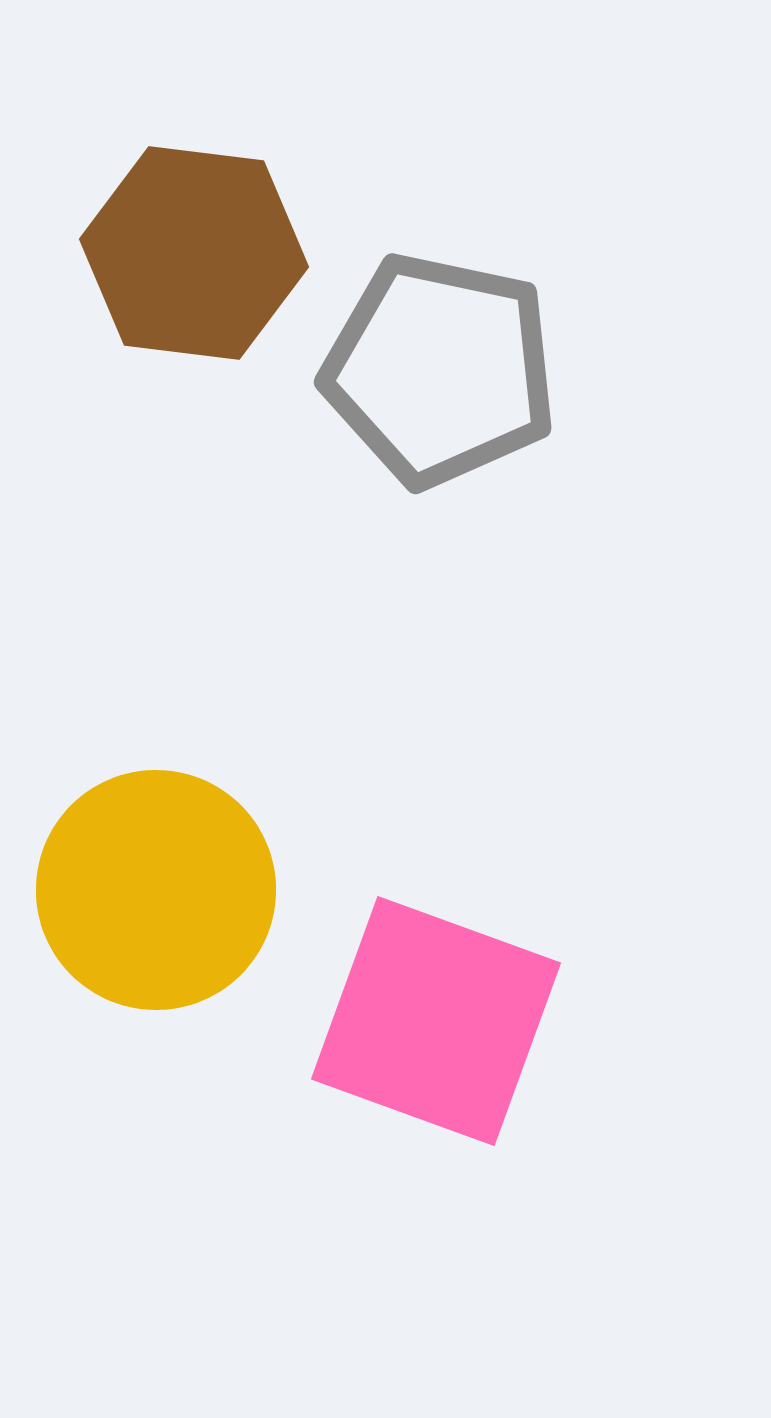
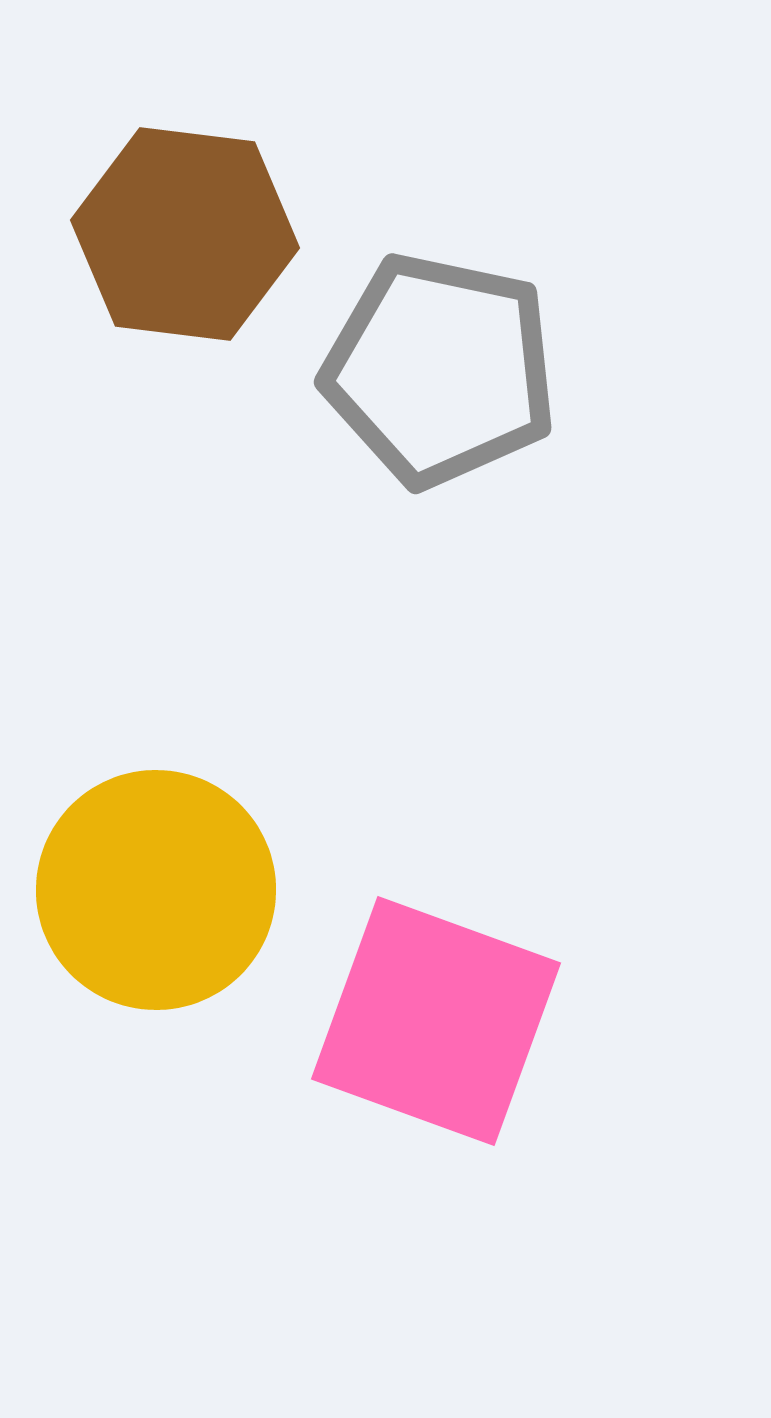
brown hexagon: moved 9 px left, 19 px up
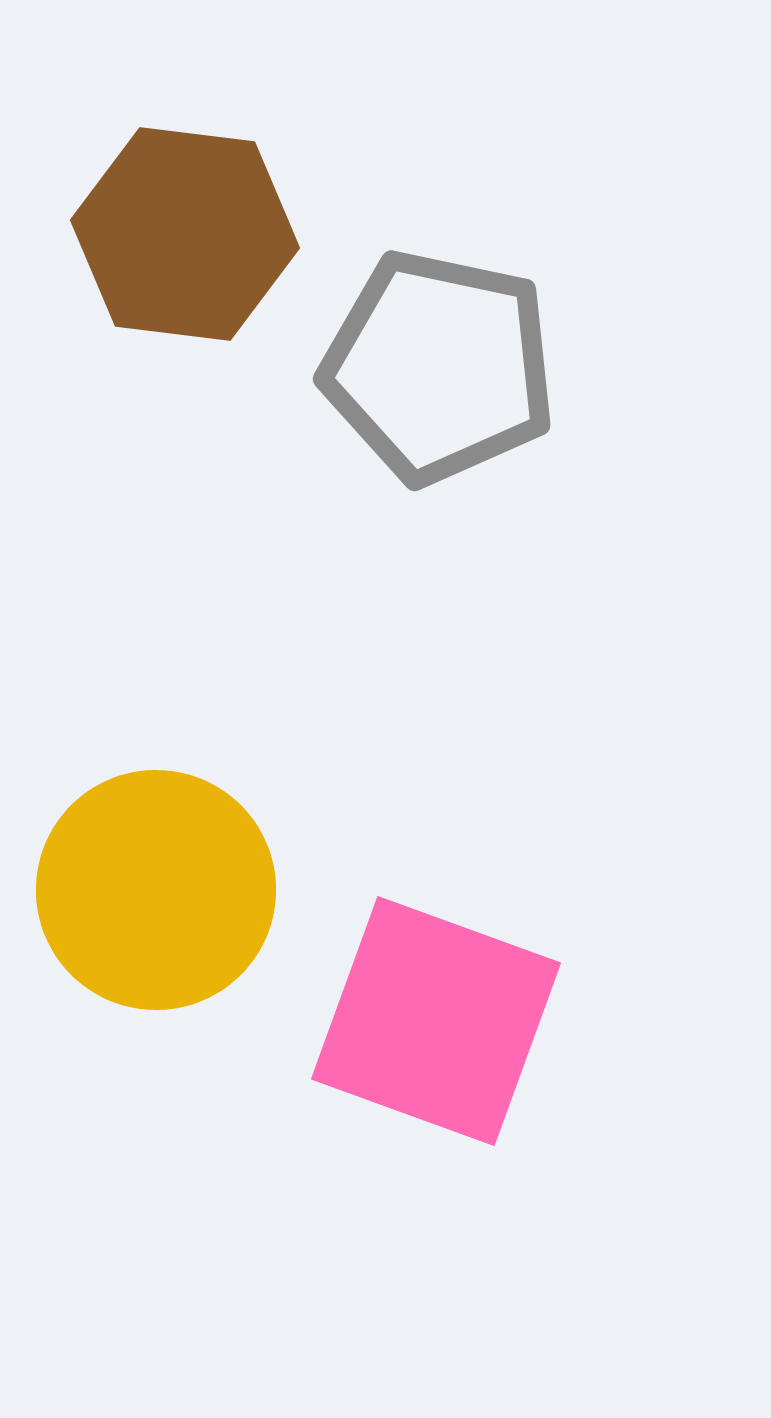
gray pentagon: moved 1 px left, 3 px up
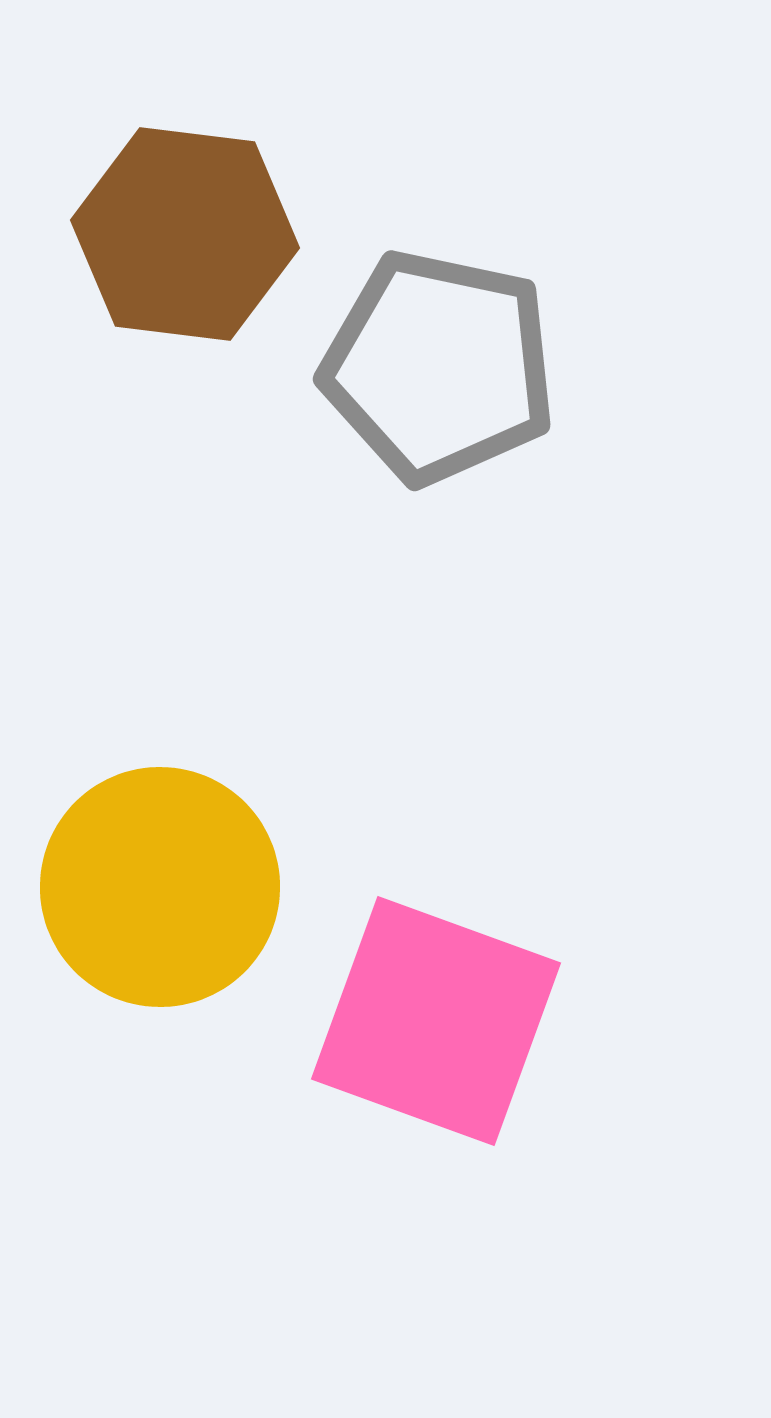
yellow circle: moved 4 px right, 3 px up
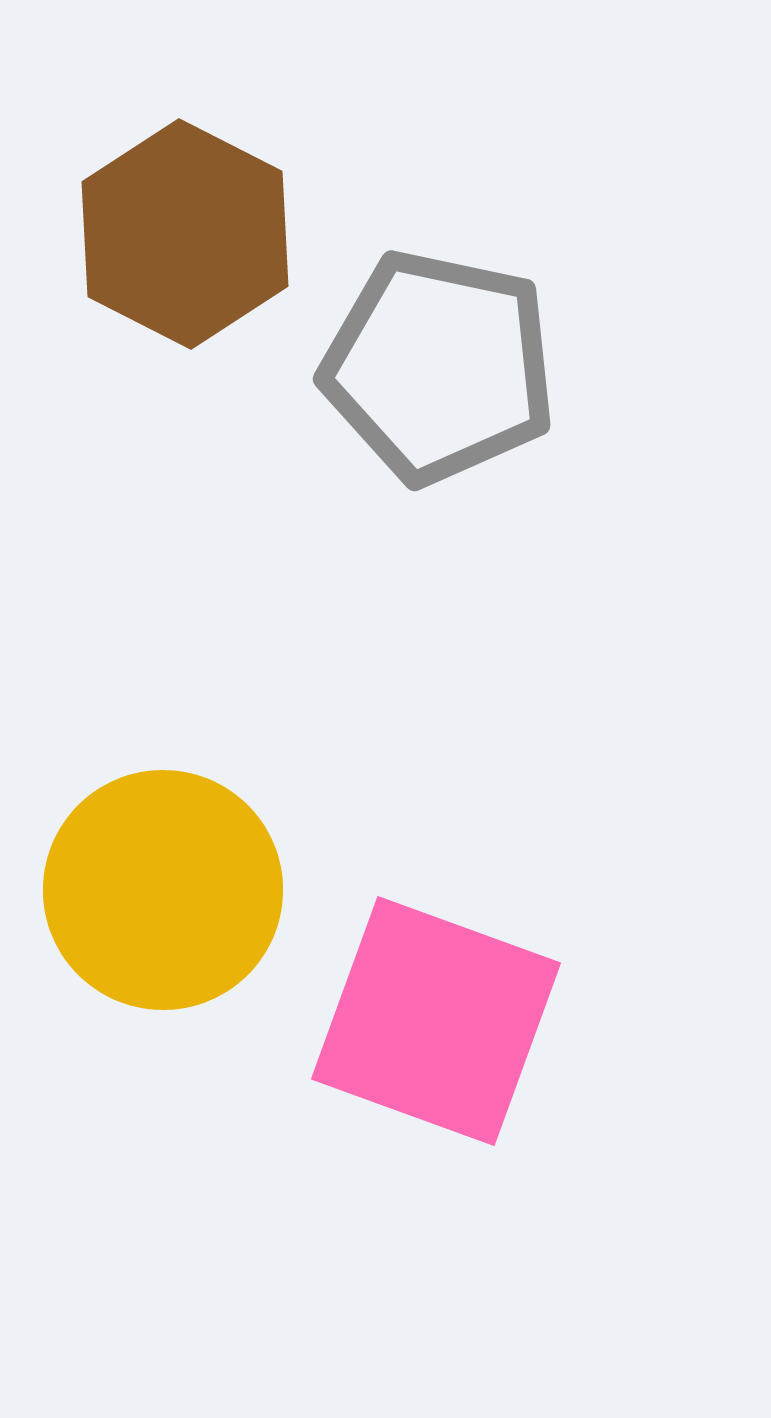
brown hexagon: rotated 20 degrees clockwise
yellow circle: moved 3 px right, 3 px down
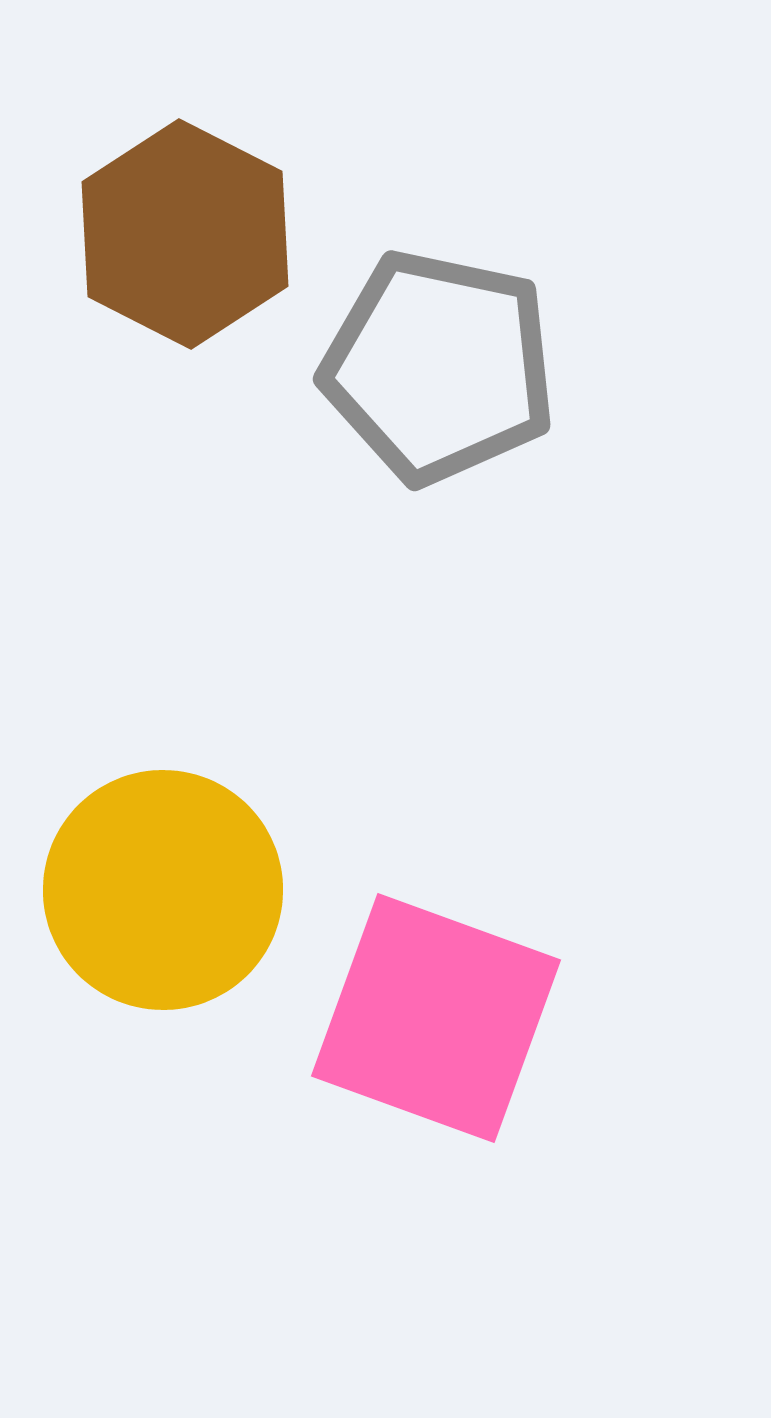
pink square: moved 3 px up
